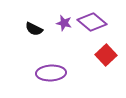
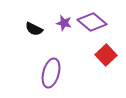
purple ellipse: rotated 72 degrees counterclockwise
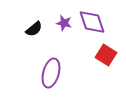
purple diamond: rotated 32 degrees clockwise
black semicircle: rotated 66 degrees counterclockwise
red square: rotated 15 degrees counterclockwise
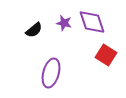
black semicircle: moved 1 px down
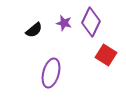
purple diamond: moved 1 px left; rotated 44 degrees clockwise
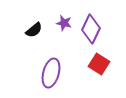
purple diamond: moved 7 px down
red square: moved 7 px left, 9 px down
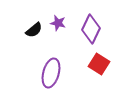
purple star: moved 6 px left
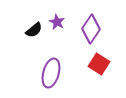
purple star: moved 1 px left, 1 px up; rotated 14 degrees clockwise
purple diamond: rotated 8 degrees clockwise
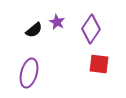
red square: rotated 25 degrees counterclockwise
purple ellipse: moved 22 px left
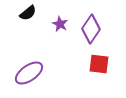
purple star: moved 3 px right, 2 px down
black semicircle: moved 6 px left, 17 px up
purple ellipse: rotated 40 degrees clockwise
